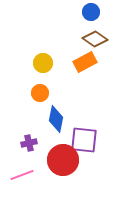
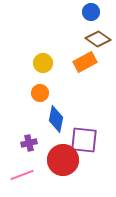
brown diamond: moved 3 px right
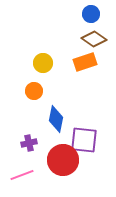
blue circle: moved 2 px down
brown diamond: moved 4 px left
orange rectangle: rotated 10 degrees clockwise
orange circle: moved 6 px left, 2 px up
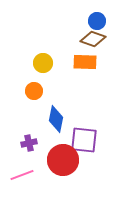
blue circle: moved 6 px right, 7 px down
brown diamond: moved 1 px left; rotated 15 degrees counterclockwise
orange rectangle: rotated 20 degrees clockwise
